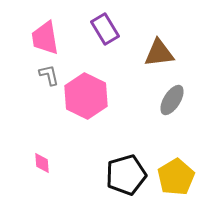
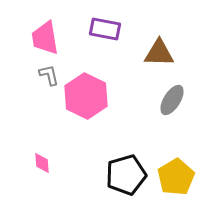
purple rectangle: rotated 48 degrees counterclockwise
brown triangle: rotated 8 degrees clockwise
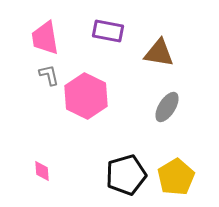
purple rectangle: moved 3 px right, 2 px down
brown triangle: rotated 8 degrees clockwise
gray ellipse: moved 5 px left, 7 px down
pink diamond: moved 8 px down
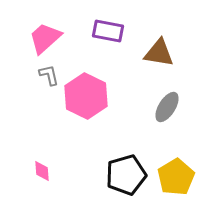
pink trapezoid: rotated 57 degrees clockwise
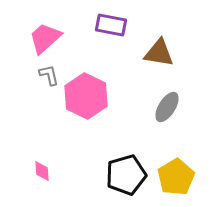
purple rectangle: moved 3 px right, 6 px up
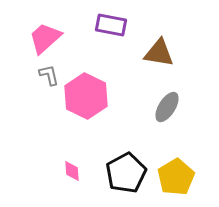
pink diamond: moved 30 px right
black pentagon: moved 2 px up; rotated 12 degrees counterclockwise
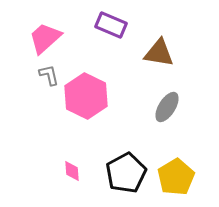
purple rectangle: rotated 12 degrees clockwise
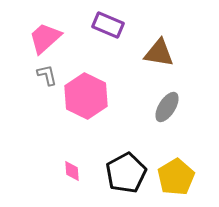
purple rectangle: moved 3 px left
gray L-shape: moved 2 px left
